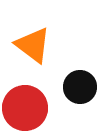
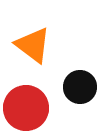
red circle: moved 1 px right
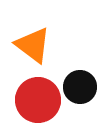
red circle: moved 12 px right, 8 px up
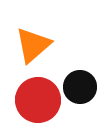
orange triangle: rotated 42 degrees clockwise
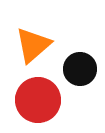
black circle: moved 18 px up
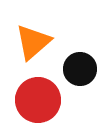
orange triangle: moved 3 px up
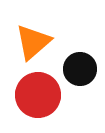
red circle: moved 5 px up
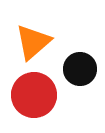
red circle: moved 4 px left
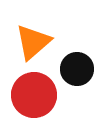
black circle: moved 3 px left
